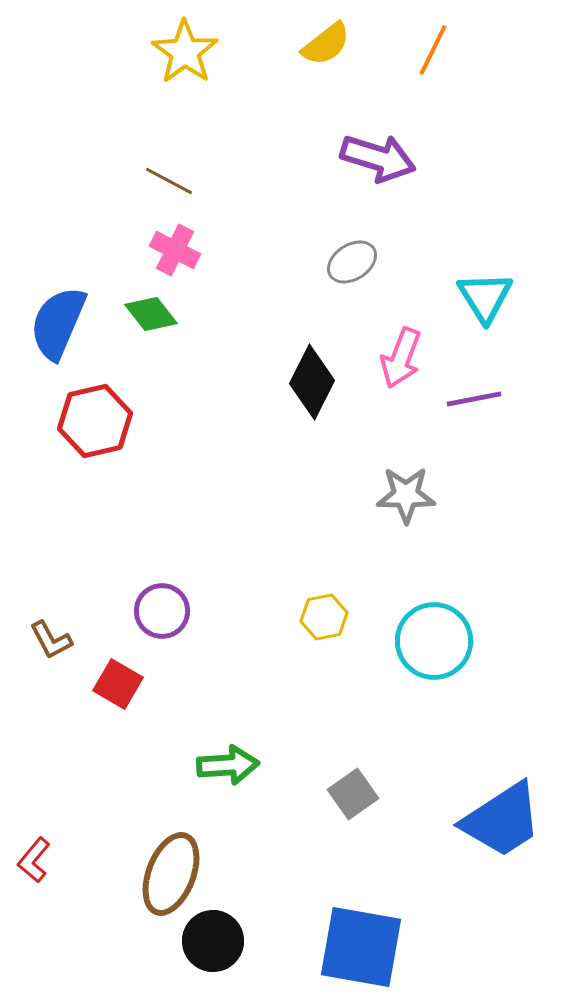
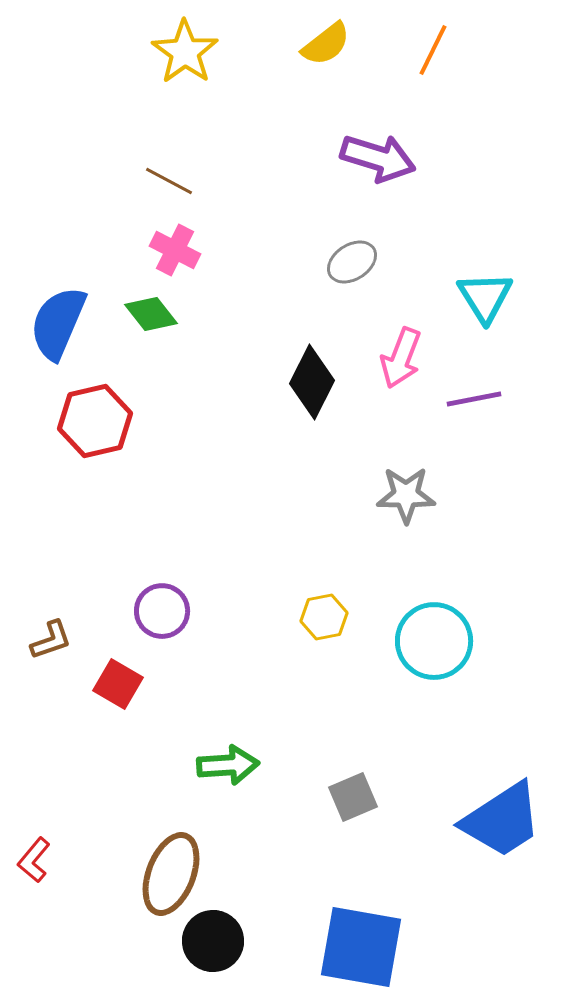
brown L-shape: rotated 81 degrees counterclockwise
gray square: moved 3 px down; rotated 12 degrees clockwise
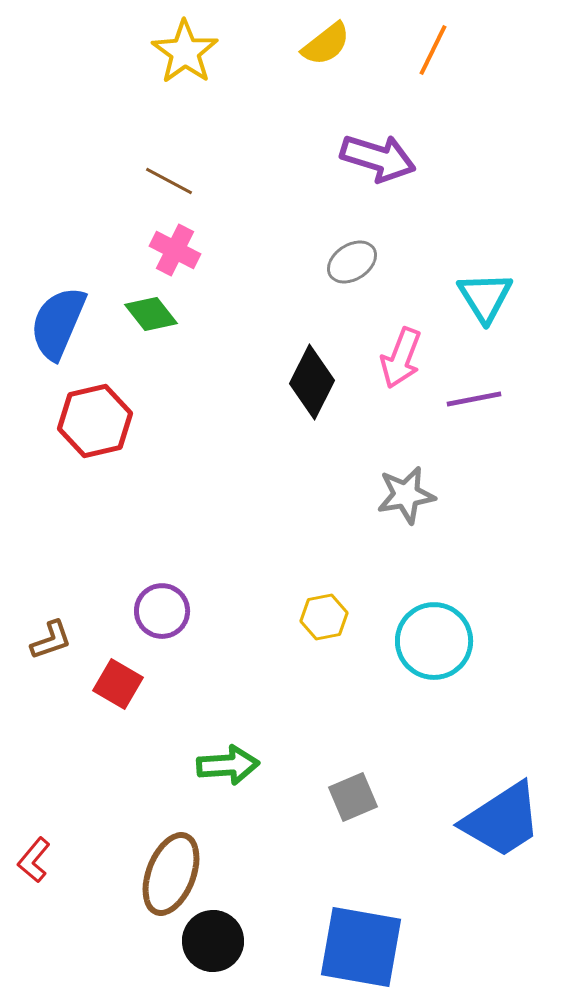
gray star: rotated 10 degrees counterclockwise
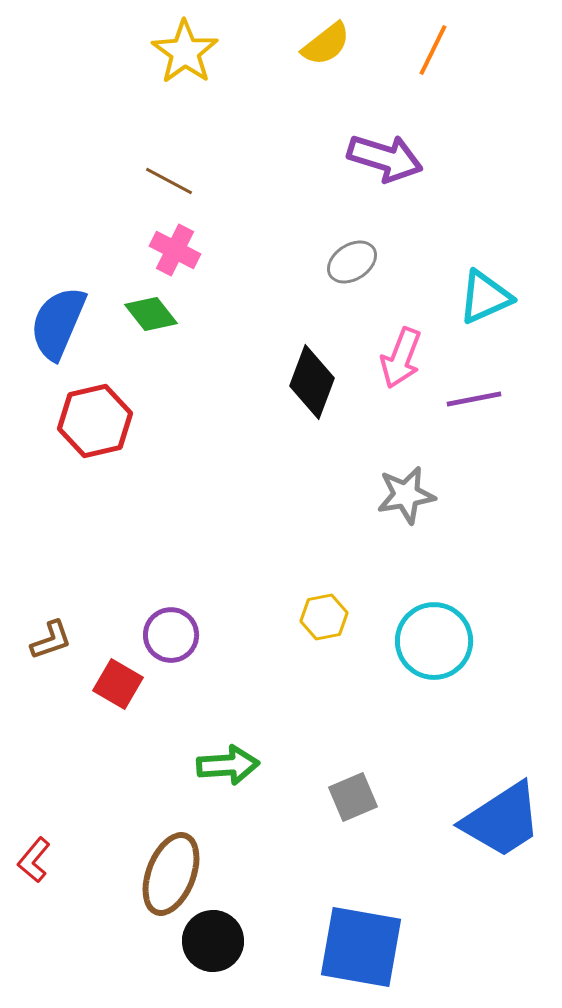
purple arrow: moved 7 px right
cyan triangle: rotated 38 degrees clockwise
black diamond: rotated 6 degrees counterclockwise
purple circle: moved 9 px right, 24 px down
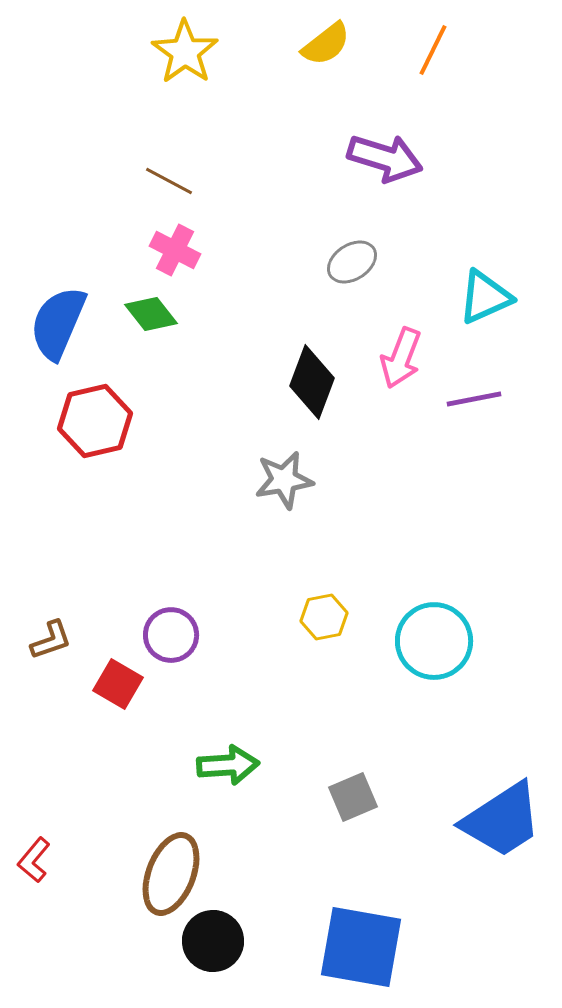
gray star: moved 122 px left, 15 px up
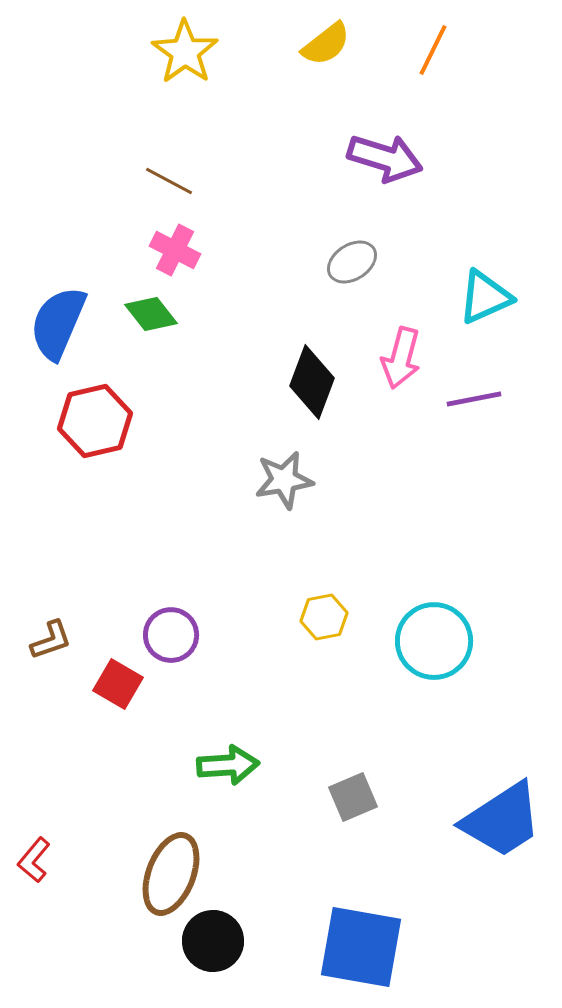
pink arrow: rotated 6 degrees counterclockwise
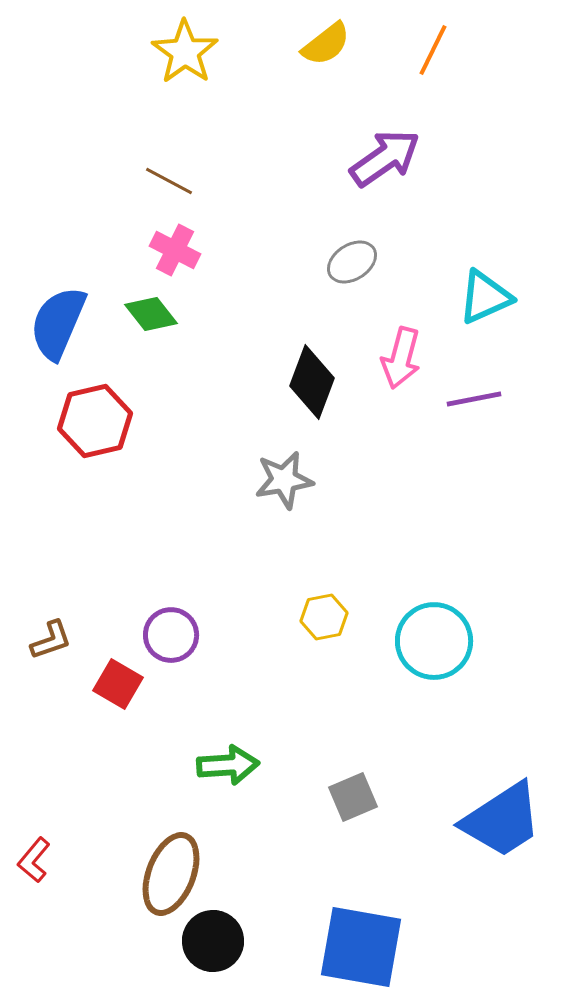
purple arrow: rotated 52 degrees counterclockwise
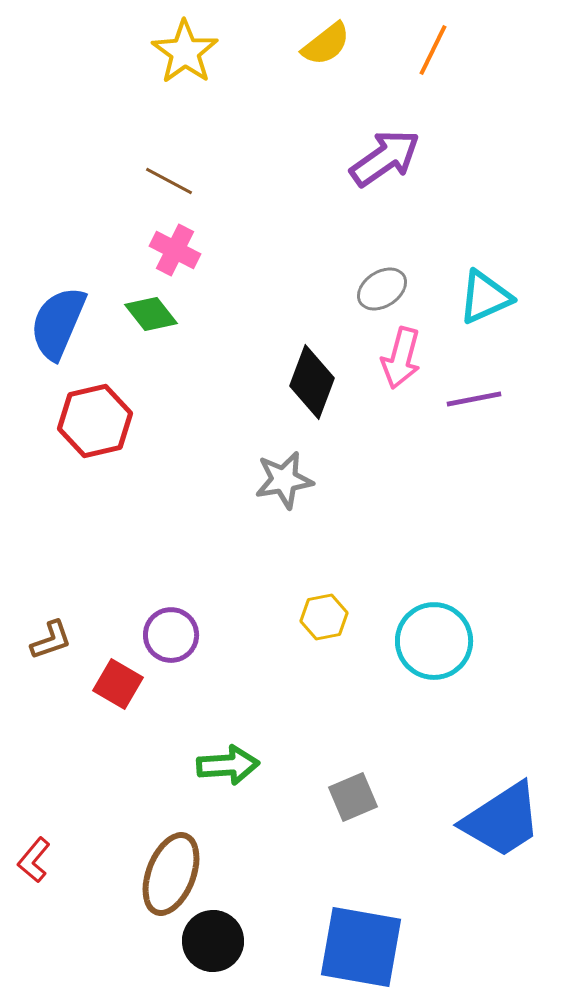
gray ellipse: moved 30 px right, 27 px down
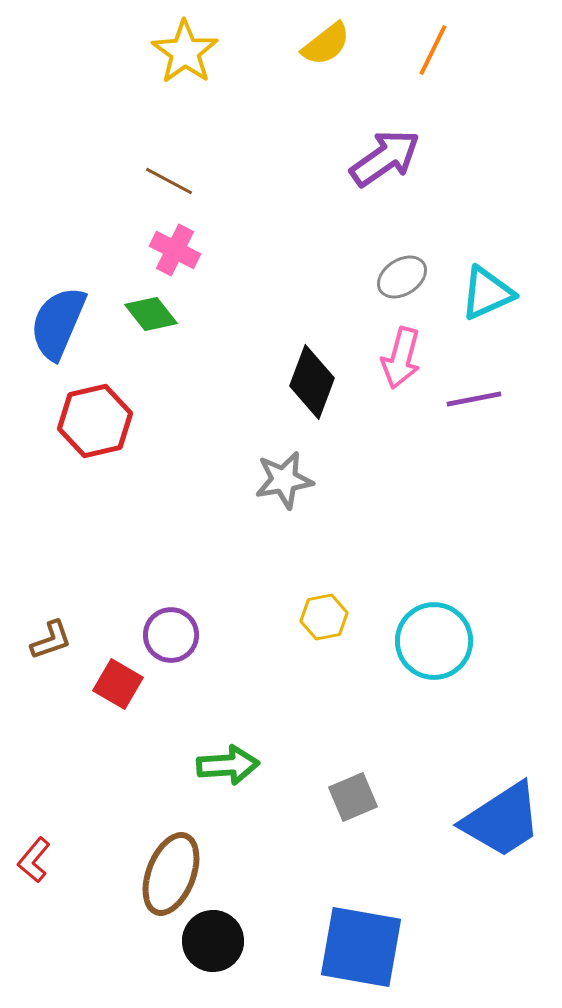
gray ellipse: moved 20 px right, 12 px up
cyan triangle: moved 2 px right, 4 px up
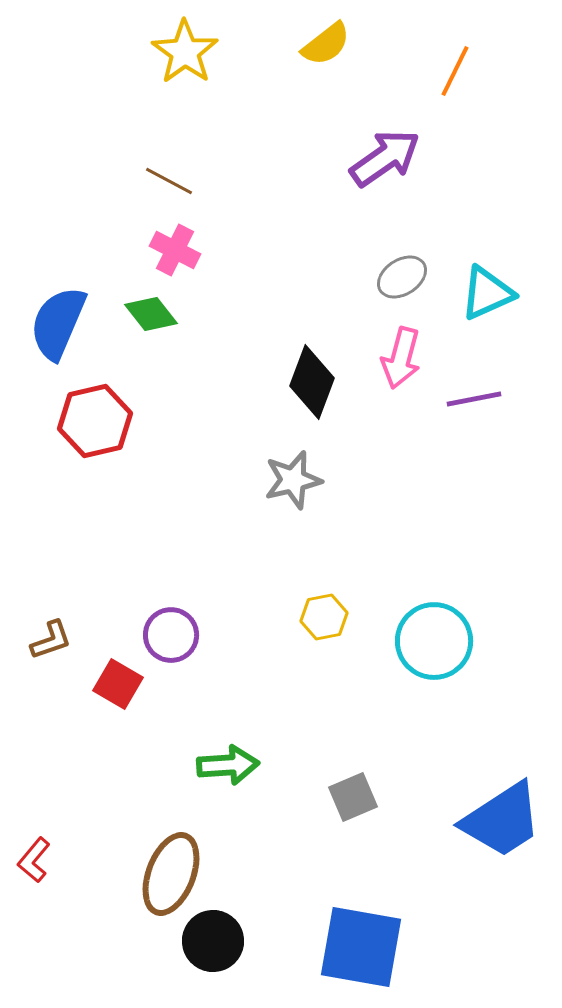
orange line: moved 22 px right, 21 px down
gray star: moved 9 px right; rotated 4 degrees counterclockwise
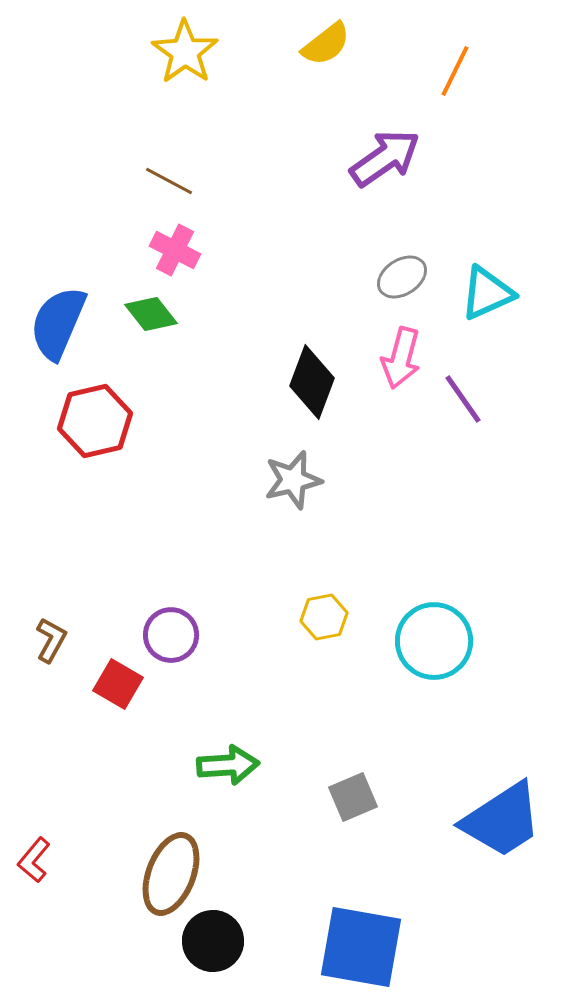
purple line: moved 11 px left; rotated 66 degrees clockwise
brown L-shape: rotated 42 degrees counterclockwise
